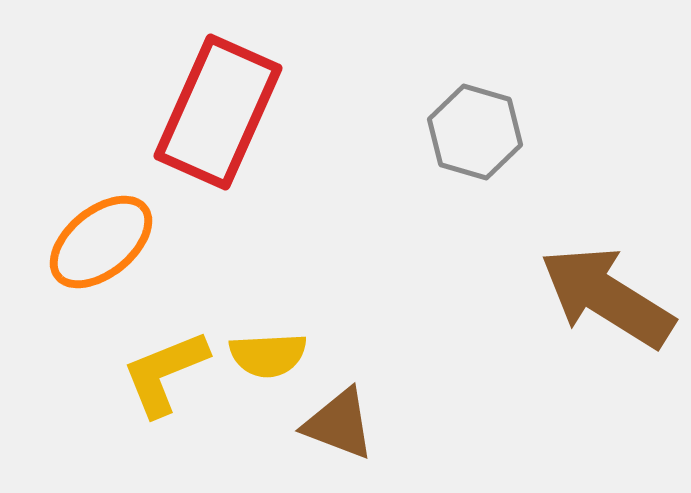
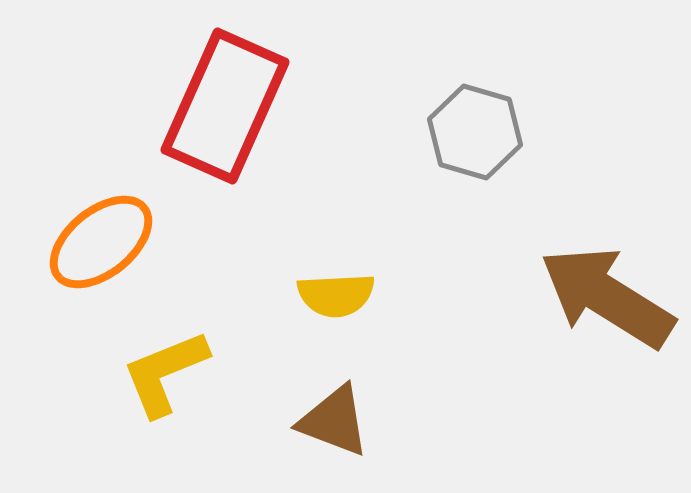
red rectangle: moved 7 px right, 6 px up
yellow semicircle: moved 68 px right, 60 px up
brown triangle: moved 5 px left, 3 px up
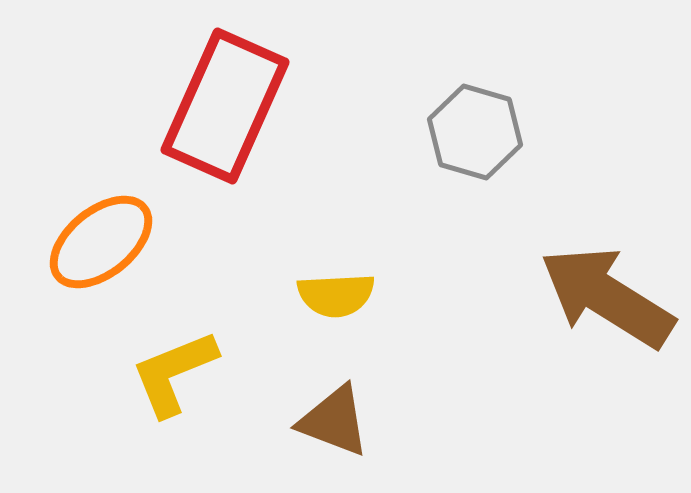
yellow L-shape: moved 9 px right
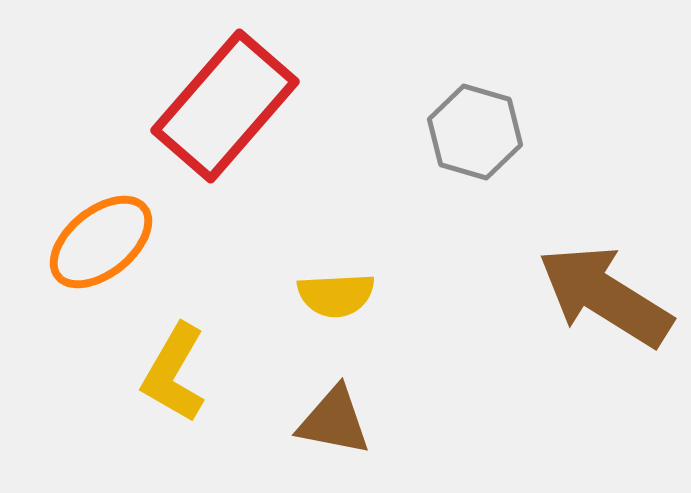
red rectangle: rotated 17 degrees clockwise
brown arrow: moved 2 px left, 1 px up
yellow L-shape: rotated 38 degrees counterclockwise
brown triangle: rotated 10 degrees counterclockwise
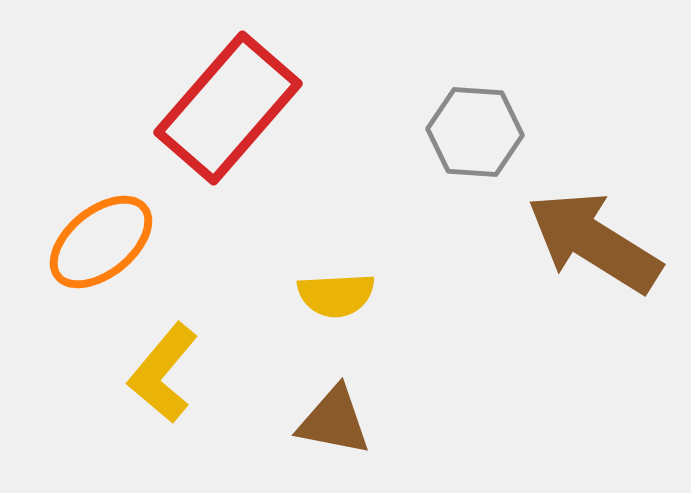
red rectangle: moved 3 px right, 2 px down
gray hexagon: rotated 12 degrees counterclockwise
brown arrow: moved 11 px left, 54 px up
yellow L-shape: moved 11 px left; rotated 10 degrees clockwise
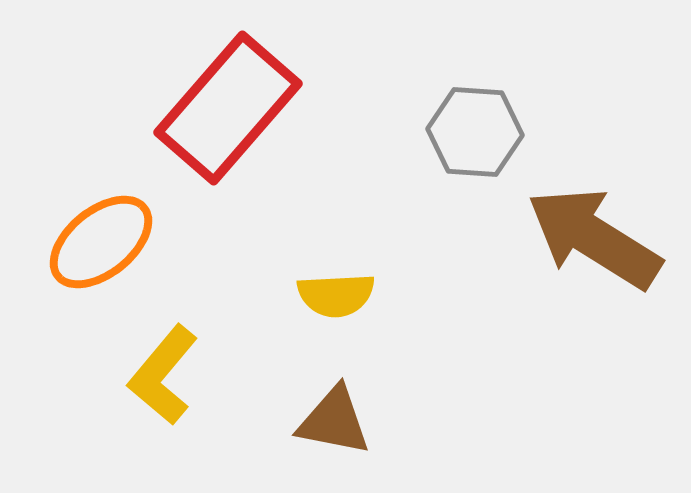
brown arrow: moved 4 px up
yellow L-shape: moved 2 px down
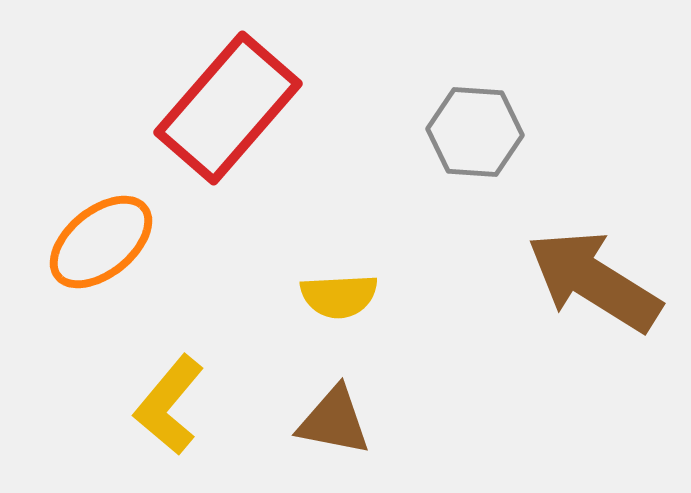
brown arrow: moved 43 px down
yellow semicircle: moved 3 px right, 1 px down
yellow L-shape: moved 6 px right, 30 px down
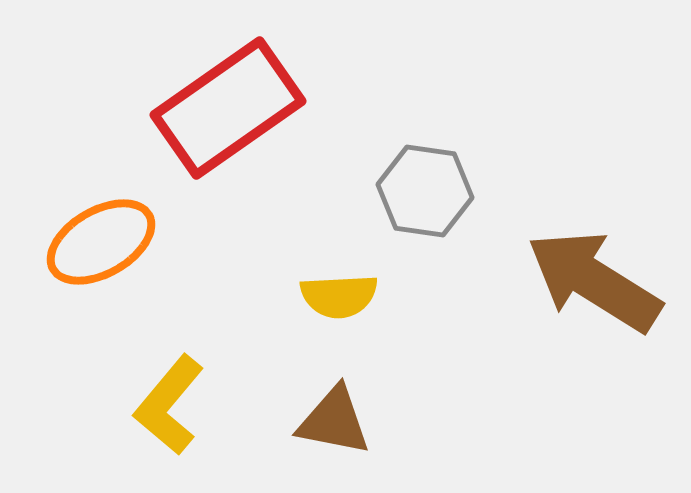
red rectangle: rotated 14 degrees clockwise
gray hexagon: moved 50 px left, 59 px down; rotated 4 degrees clockwise
orange ellipse: rotated 9 degrees clockwise
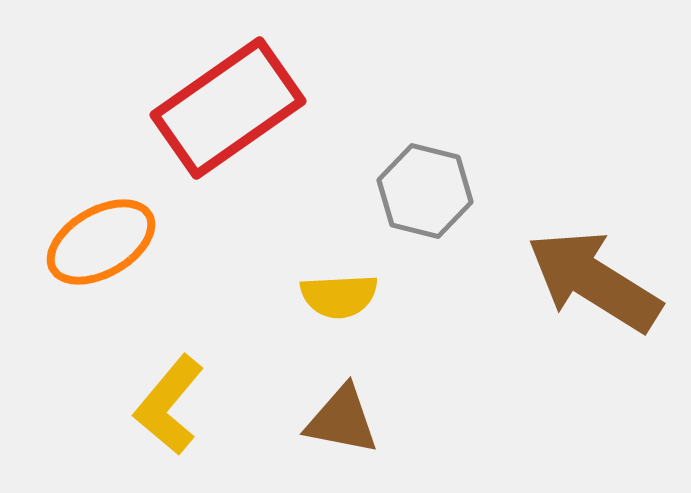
gray hexagon: rotated 6 degrees clockwise
brown triangle: moved 8 px right, 1 px up
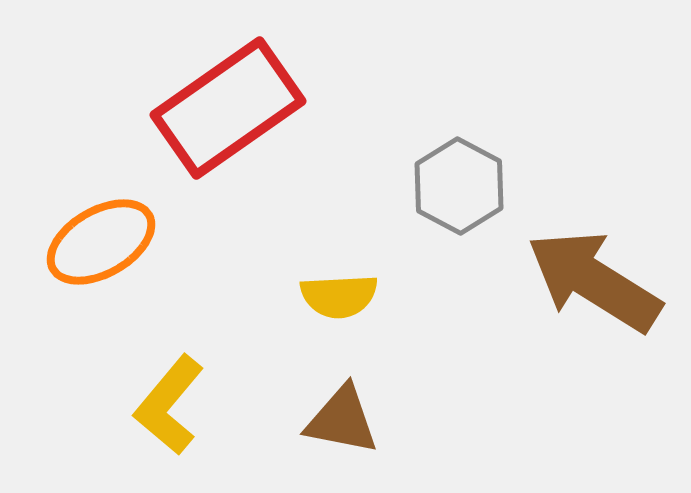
gray hexagon: moved 34 px right, 5 px up; rotated 14 degrees clockwise
